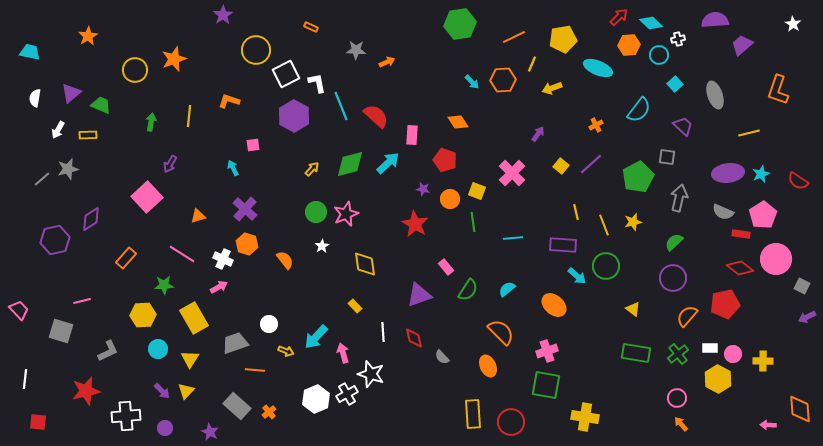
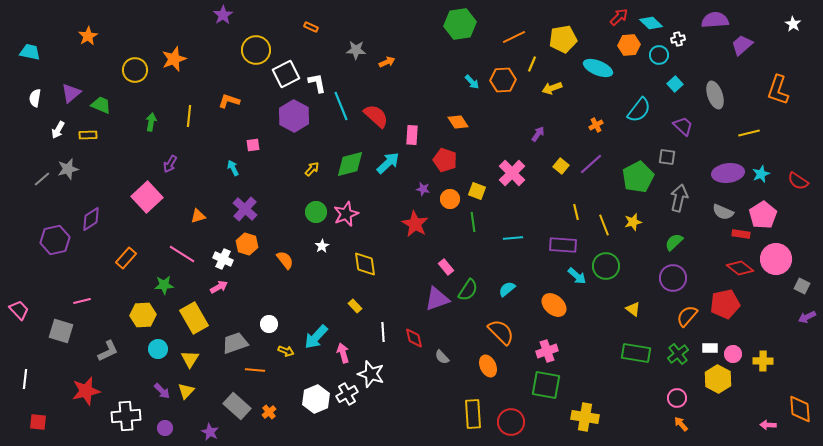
purple triangle at (419, 295): moved 18 px right, 4 px down
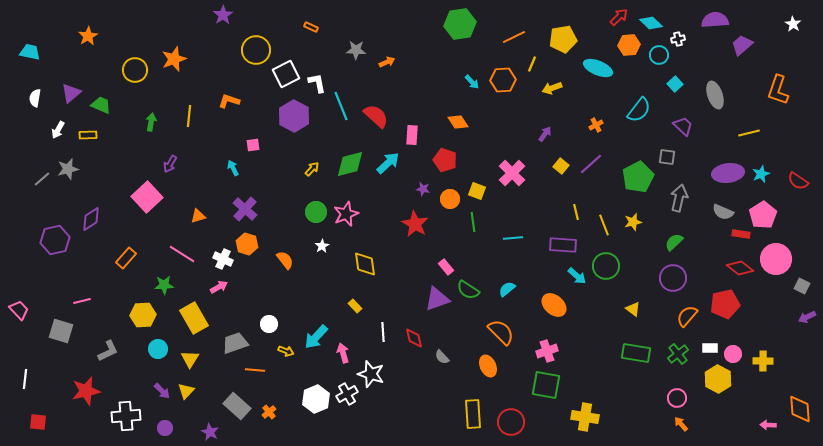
purple arrow at (538, 134): moved 7 px right
green semicircle at (468, 290): rotated 90 degrees clockwise
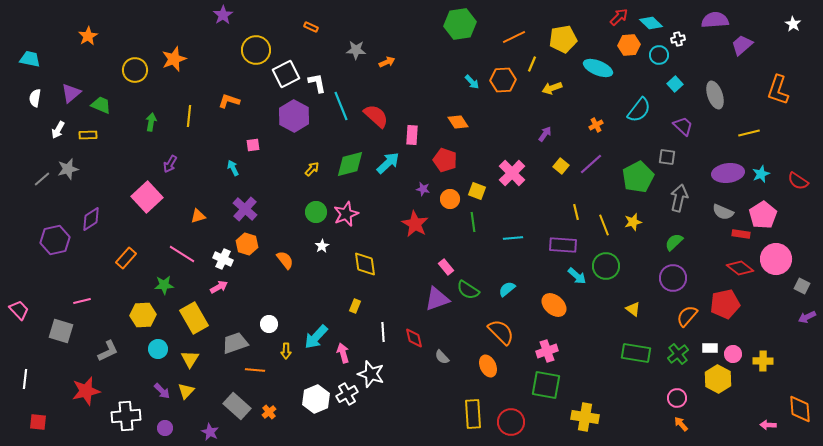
cyan trapezoid at (30, 52): moved 7 px down
yellow rectangle at (355, 306): rotated 64 degrees clockwise
yellow arrow at (286, 351): rotated 70 degrees clockwise
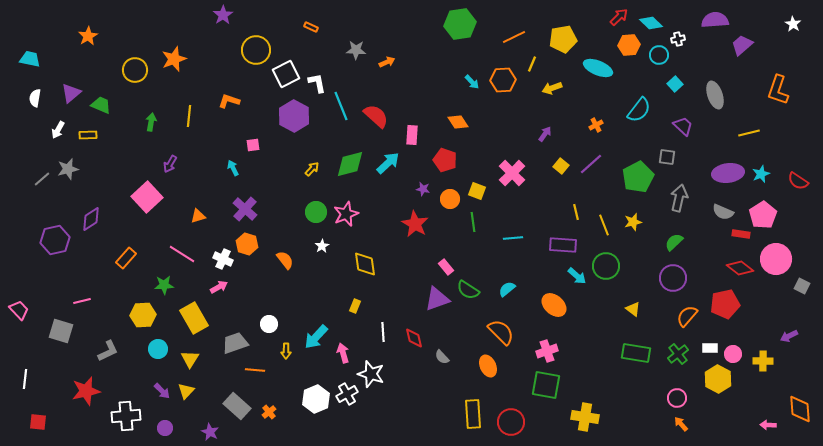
purple arrow at (807, 317): moved 18 px left, 19 px down
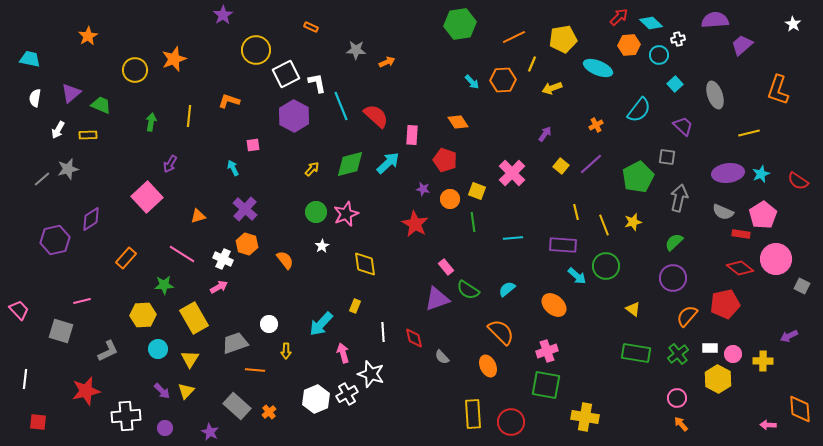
cyan arrow at (316, 337): moved 5 px right, 13 px up
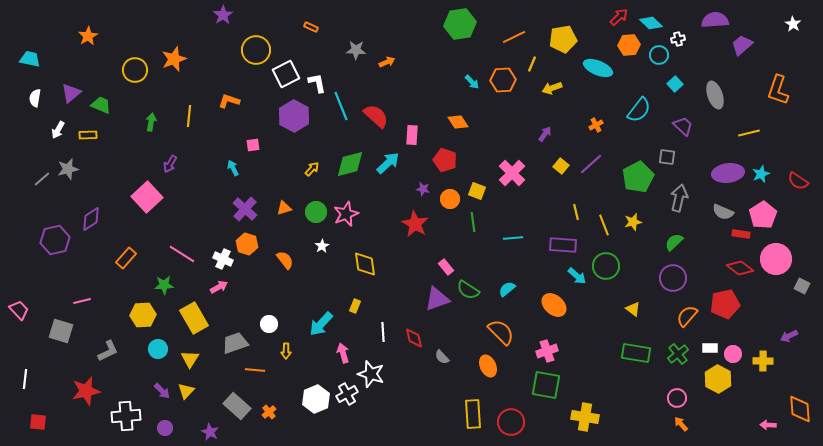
orange triangle at (198, 216): moved 86 px right, 8 px up
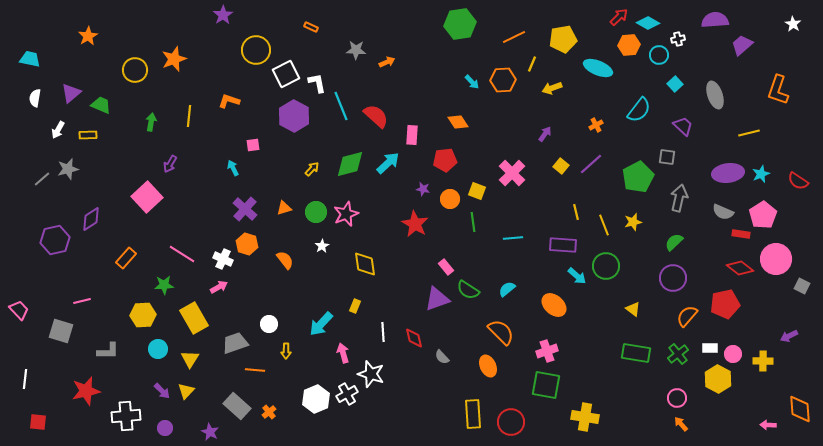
cyan diamond at (651, 23): moved 3 px left; rotated 15 degrees counterclockwise
red pentagon at (445, 160): rotated 25 degrees counterclockwise
gray L-shape at (108, 351): rotated 25 degrees clockwise
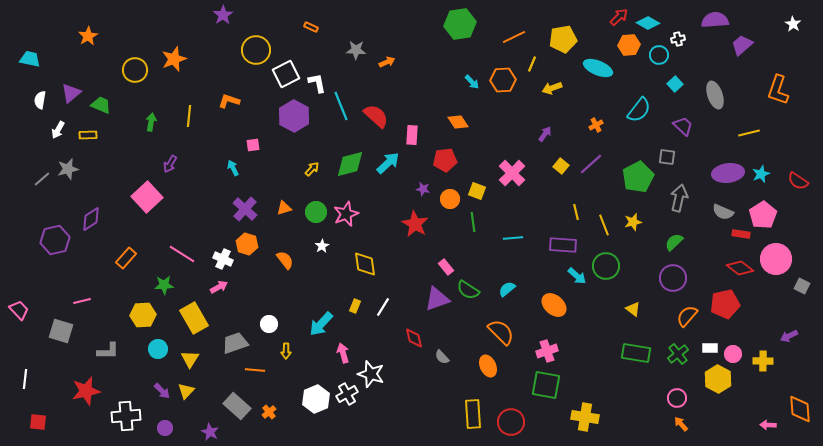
white semicircle at (35, 98): moved 5 px right, 2 px down
white line at (383, 332): moved 25 px up; rotated 36 degrees clockwise
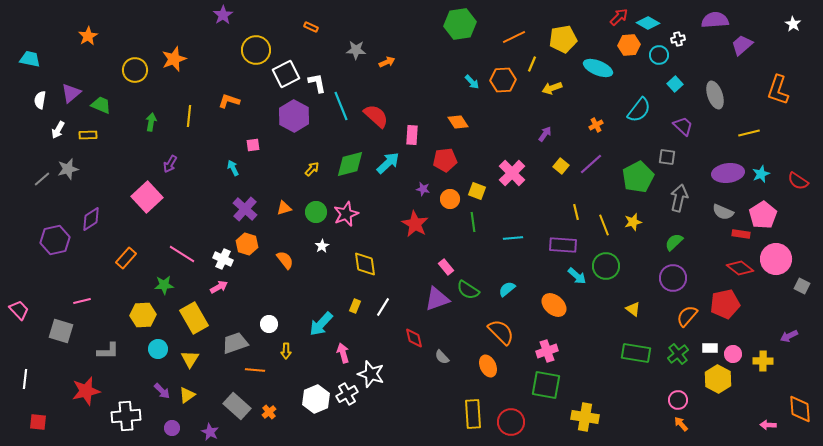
yellow triangle at (186, 391): moved 1 px right, 4 px down; rotated 12 degrees clockwise
pink circle at (677, 398): moved 1 px right, 2 px down
purple circle at (165, 428): moved 7 px right
